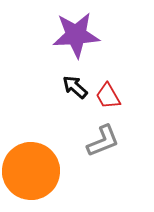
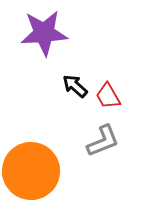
purple star: moved 32 px left, 2 px up
black arrow: moved 1 px up
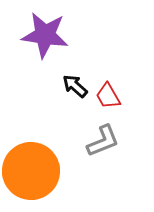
purple star: moved 1 px right, 2 px down; rotated 12 degrees clockwise
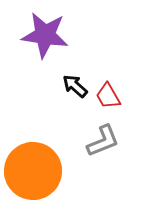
orange circle: moved 2 px right
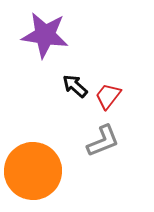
red trapezoid: rotated 68 degrees clockwise
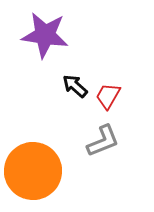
red trapezoid: rotated 8 degrees counterclockwise
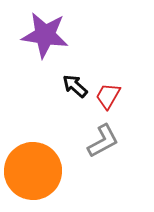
gray L-shape: rotated 6 degrees counterclockwise
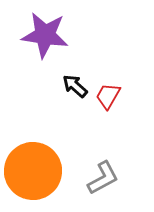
gray L-shape: moved 37 px down
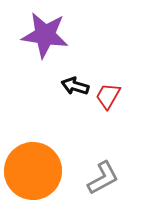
black arrow: rotated 24 degrees counterclockwise
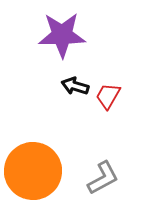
purple star: moved 17 px right; rotated 9 degrees counterclockwise
